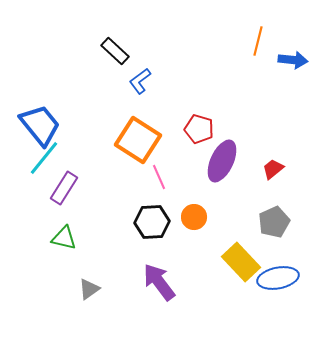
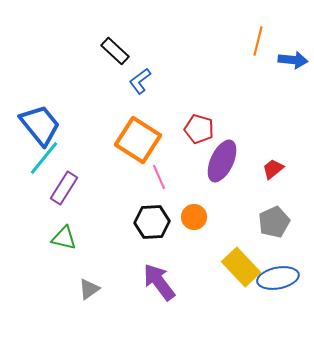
yellow rectangle: moved 5 px down
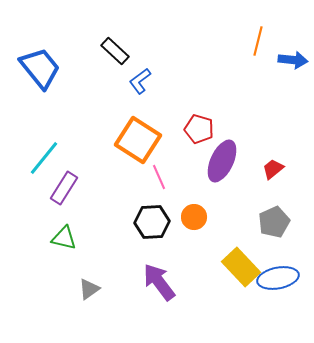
blue trapezoid: moved 57 px up
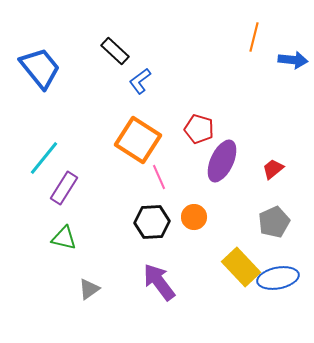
orange line: moved 4 px left, 4 px up
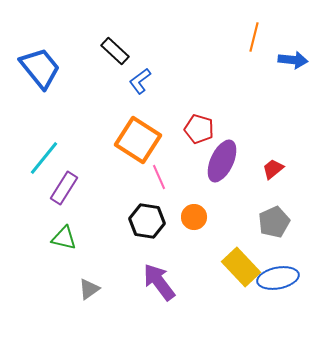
black hexagon: moved 5 px left, 1 px up; rotated 12 degrees clockwise
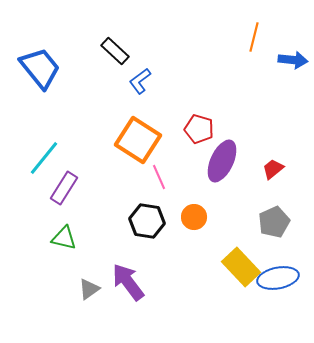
purple arrow: moved 31 px left
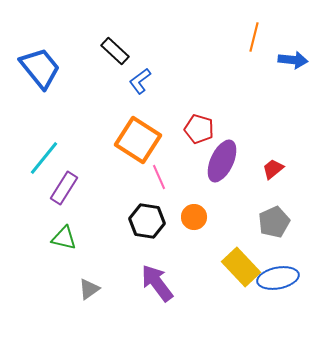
purple arrow: moved 29 px right, 1 px down
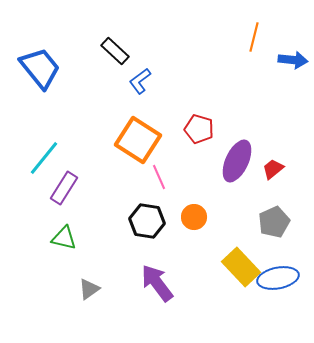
purple ellipse: moved 15 px right
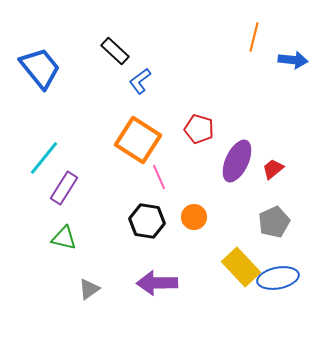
purple arrow: rotated 54 degrees counterclockwise
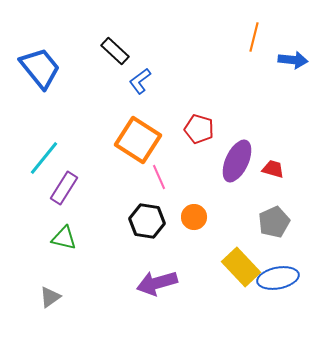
red trapezoid: rotated 55 degrees clockwise
purple arrow: rotated 15 degrees counterclockwise
gray triangle: moved 39 px left, 8 px down
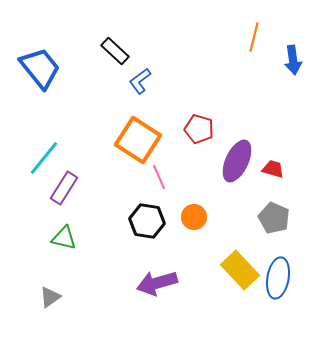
blue arrow: rotated 76 degrees clockwise
gray pentagon: moved 4 px up; rotated 24 degrees counterclockwise
yellow rectangle: moved 1 px left, 3 px down
blue ellipse: rotated 69 degrees counterclockwise
